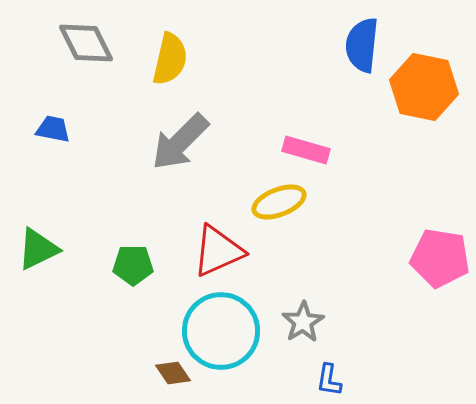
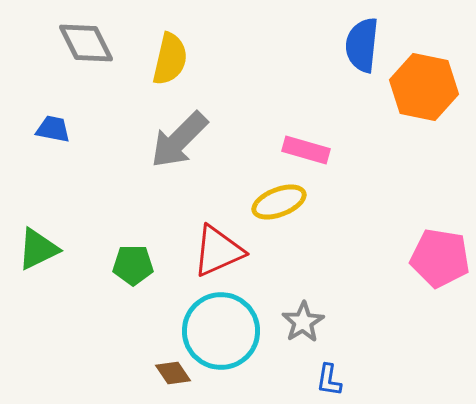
gray arrow: moved 1 px left, 2 px up
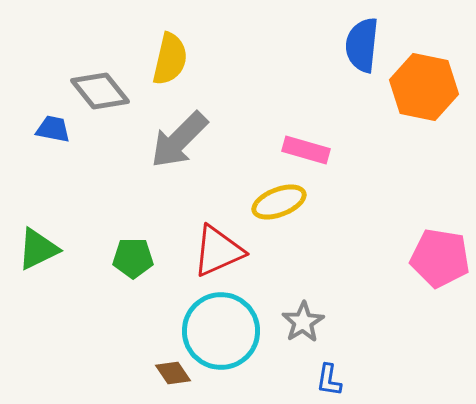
gray diamond: moved 14 px right, 48 px down; rotated 12 degrees counterclockwise
green pentagon: moved 7 px up
